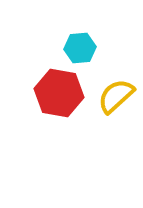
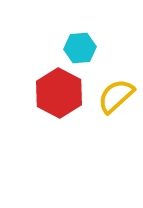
red hexagon: rotated 18 degrees clockwise
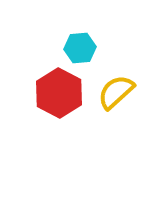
yellow semicircle: moved 4 px up
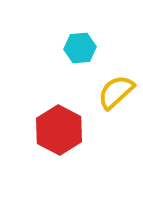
red hexagon: moved 37 px down
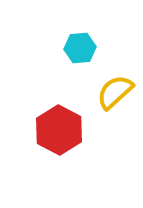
yellow semicircle: moved 1 px left
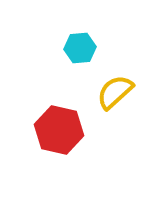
red hexagon: rotated 15 degrees counterclockwise
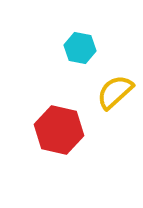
cyan hexagon: rotated 16 degrees clockwise
